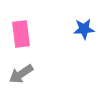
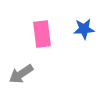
pink rectangle: moved 21 px right
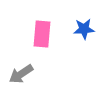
pink rectangle: rotated 12 degrees clockwise
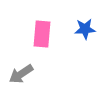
blue star: moved 1 px right
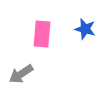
blue star: rotated 20 degrees clockwise
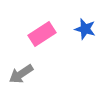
pink rectangle: rotated 52 degrees clockwise
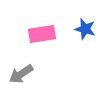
pink rectangle: rotated 24 degrees clockwise
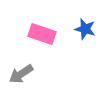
pink rectangle: rotated 28 degrees clockwise
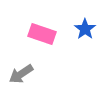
blue star: rotated 20 degrees clockwise
